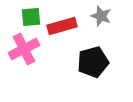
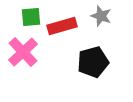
pink cross: moved 1 px left, 3 px down; rotated 16 degrees counterclockwise
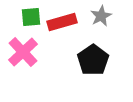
gray star: rotated 25 degrees clockwise
red rectangle: moved 4 px up
black pentagon: moved 2 px up; rotated 20 degrees counterclockwise
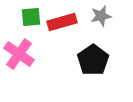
gray star: rotated 15 degrees clockwise
pink cross: moved 4 px left, 2 px down; rotated 12 degrees counterclockwise
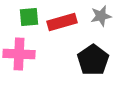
green square: moved 2 px left
pink cross: rotated 32 degrees counterclockwise
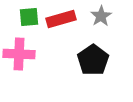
gray star: rotated 20 degrees counterclockwise
red rectangle: moved 1 px left, 3 px up
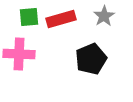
gray star: moved 3 px right
black pentagon: moved 2 px left, 1 px up; rotated 12 degrees clockwise
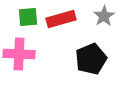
green square: moved 1 px left
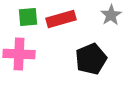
gray star: moved 7 px right, 1 px up
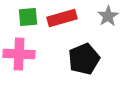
gray star: moved 3 px left, 1 px down
red rectangle: moved 1 px right, 1 px up
black pentagon: moved 7 px left
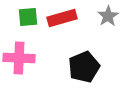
pink cross: moved 4 px down
black pentagon: moved 8 px down
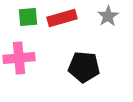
pink cross: rotated 8 degrees counterclockwise
black pentagon: rotated 28 degrees clockwise
